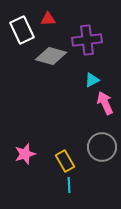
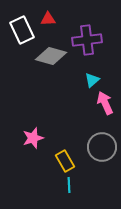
cyan triangle: rotated 14 degrees counterclockwise
pink star: moved 8 px right, 16 px up
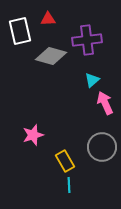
white rectangle: moved 2 px left, 1 px down; rotated 12 degrees clockwise
pink star: moved 3 px up
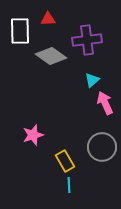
white rectangle: rotated 12 degrees clockwise
gray diamond: rotated 20 degrees clockwise
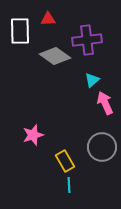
gray diamond: moved 4 px right
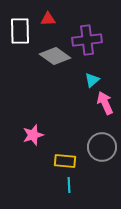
yellow rectangle: rotated 55 degrees counterclockwise
